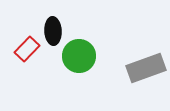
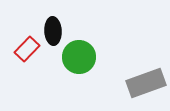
green circle: moved 1 px down
gray rectangle: moved 15 px down
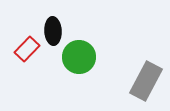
gray rectangle: moved 2 px up; rotated 42 degrees counterclockwise
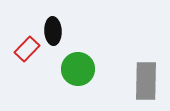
green circle: moved 1 px left, 12 px down
gray rectangle: rotated 27 degrees counterclockwise
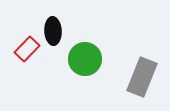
green circle: moved 7 px right, 10 px up
gray rectangle: moved 4 px left, 4 px up; rotated 21 degrees clockwise
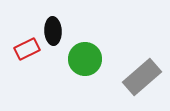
red rectangle: rotated 20 degrees clockwise
gray rectangle: rotated 27 degrees clockwise
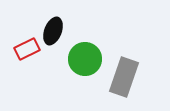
black ellipse: rotated 24 degrees clockwise
gray rectangle: moved 18 px left; rotated 30 degrees counterclockwise
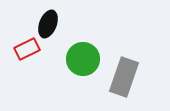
black ellipse: moved 5 px left, 7 px up
green circle: moved 2 px left
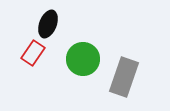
red rectangle: moved 6 px right, 4 px down; rotated 30 degrees counterclockwise
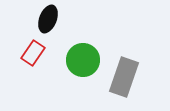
black ellipse: moved 5 px up
green circle: moved 1 px down
